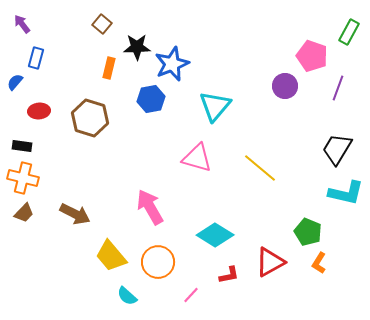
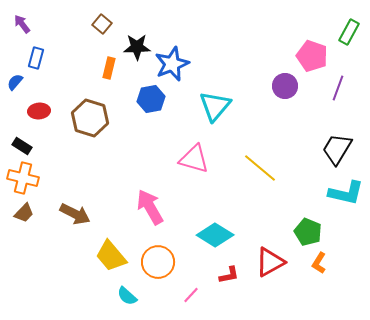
black rectangle: rotated 24 degrees clockwise
pink triangle: moved 3 px left, 1 px down
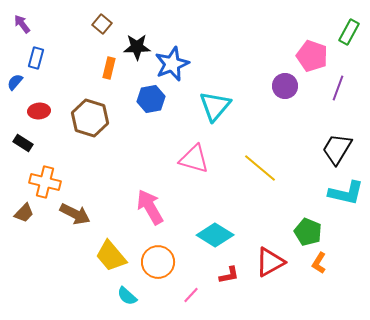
black rectangle: moved 1 px right, 3 px up
orange cross: moved 22 px right, 4 px down
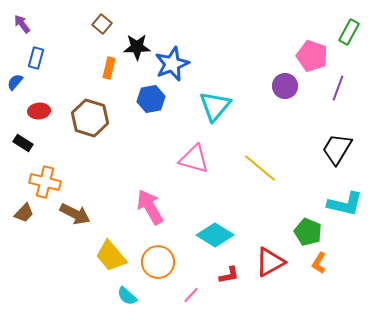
cyan L-shape: moved 1 px left, 11 px down
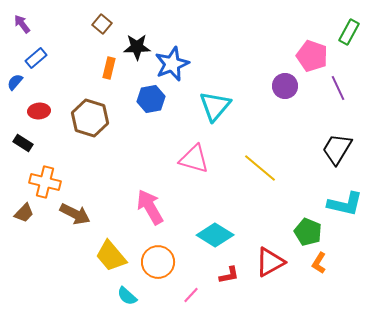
blue rectangle: rotated 35 degrees clockwise
purple line: rotated 45 degrees counterclockwise
